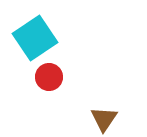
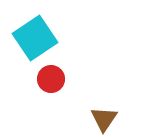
red circle: moved 2 px right, 2 px down
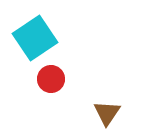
brown triangle: moved 3 px right, 6 px up
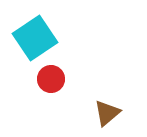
brown triangle: rotated 16 degrees clockwise
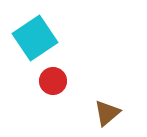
red circle: moved 2 px right, 2 px down
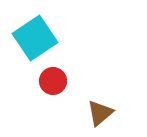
brown triangle: moved 7 px left
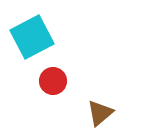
cyan square: moved 3 px left, 1 px up; rotated 6 degrees clockwise
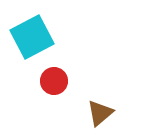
red circle: moved 1 px right
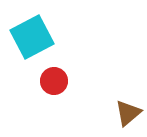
brown triangle: moved 28 px right
